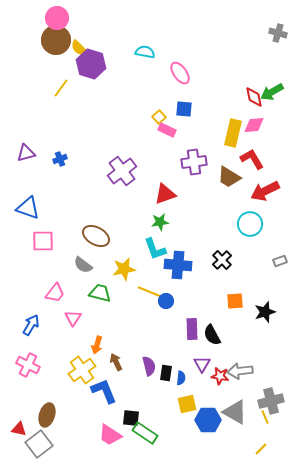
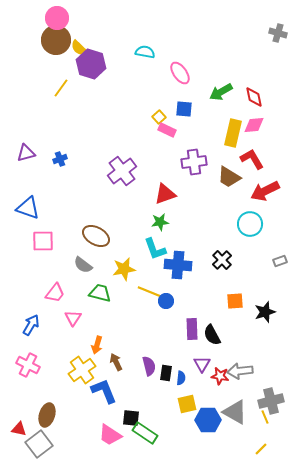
green arrow at (272, 92): moved 51 px left
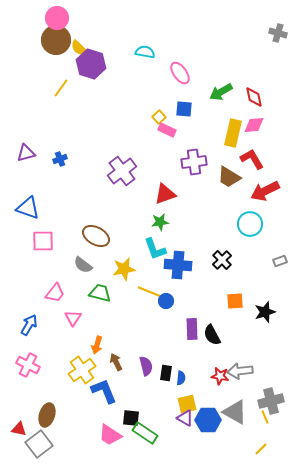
blue arrow at (31, 325): moved 2 px left
purple triangle at (202, 364): moved 17 px left, 54 px down; rotated 30 degrees counterclockwise
purple semicircle at (149, 366): moved 3 px left
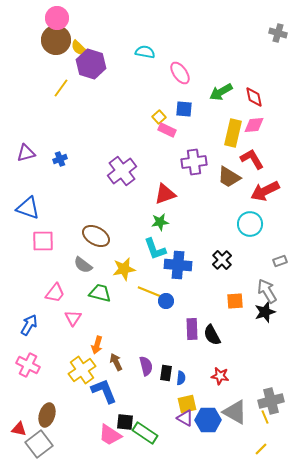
gray arrow at (240, 371): moved 27 px right, 80 px up; rotated 65 degrees clockwise
black square at (131, 418): moved 6 px left, 4 px down
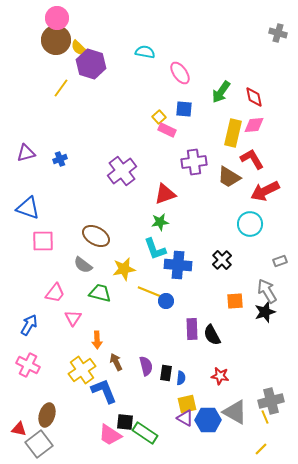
green arrow at (221, 92): rotated 25 degrees counterclockwise
orange arrow at (97, 345): moved 5 px up; rotated 18 degrees counterclockwise
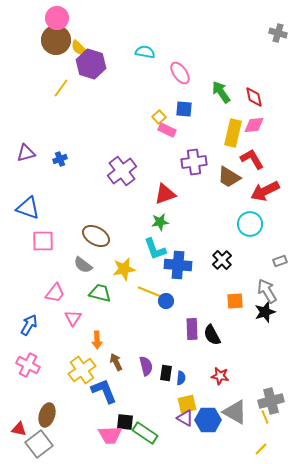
green arrow at (221, 92): rotated 110 degrees clockwise
pink trapezoid at (110, 435): rotated 35 degrees counterclockwise
